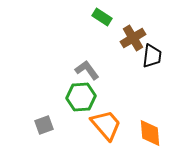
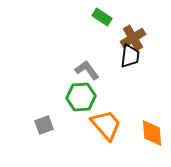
black trapezoid: moved 22 px left
orange diamond: moved 2 px right
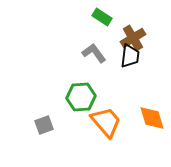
gray L-shape: moved 7 px right, 17 px up
orange trapezoid: moved 3 px up
orange diamond: moved 15 px up; rotated 12 degrees counterclockwise
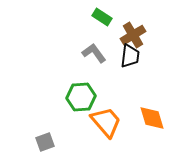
brown cross: moved 3 px up
gray square: moved 1 px right, 17 px down
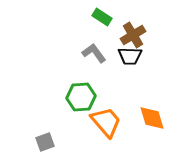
black trapezoid: rotated 85 degrees clockwise
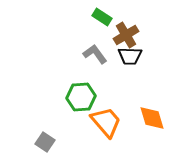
brown cross: moved 7 px left
gray L-shape: moved 1 px right, 1 px down
gray square: rotated 36 degrees counterclockwise
